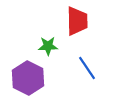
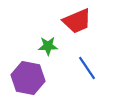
red trapezoid: rotated 68 degrees clockwise
purple hexagon: rotated 16 degrees counterclockwise
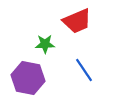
green star: moved 3 px left, 2 px up
blue line: moved 3 px left, 2 px down
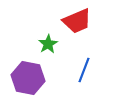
green star: moved 3 px right; rotated 30 degrees counterclockwise
blue line: rotated 55 degrees clockwise
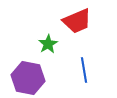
blue line: rotated 30 degrees counterclockwise
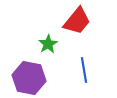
red trapezoid: rotated 28 degrees counterclockwise
purple hexagon: moved 1 px right
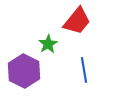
purple hexagon: moved 5 px left, 7 px up; rotated 16 degrees clockwise
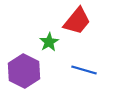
green star: moved 1 px right, 2 px up
blue line: rotated 65 degrees counterclockwise
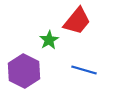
green star: moved 2 px up
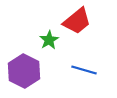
red trapezoid: rotated 12 degrees clockwise
